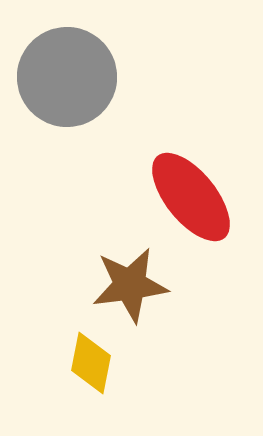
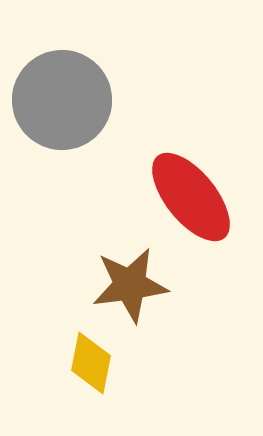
gray circle: moved 5 px left, 23 px down
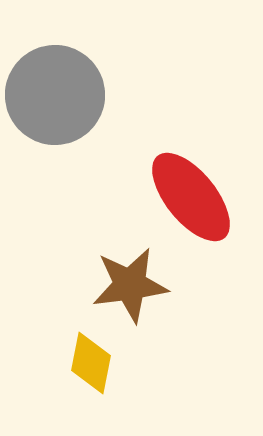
gray circle: moved 7 px left, 5 px up
